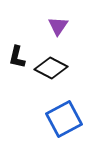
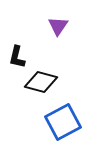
black diamond: moved 10 px left, 14 px down; rotated 12 degrees counterclockwise
blue square: moved 1 px left, 3 px down
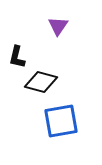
blue square: moved 2 px left, 1 px up; rotated 18 degrees clockwise
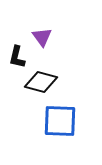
purple triangle: moved 16 px left, 11 px down; rotated 10 degrees counterclockwise
blue square: moved 1 px left; rotated 12 degrees clockwise
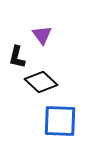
purple triangle: moved 2 px up
black diamond: rotated 28 degrees clockwise
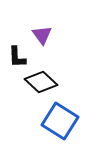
black L-shape: rotated 15 degrees counterclockwise
blue square: rotated 30 degrees clockwise
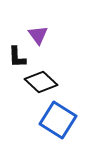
purple triangle: moved 4 px left
blue square: moved 2 px left, 1 px up
